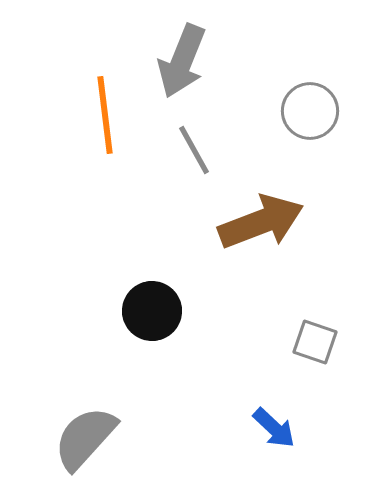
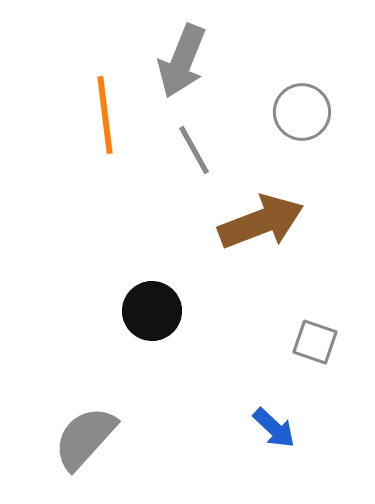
gray circle: moved 8 px left, 1 px down
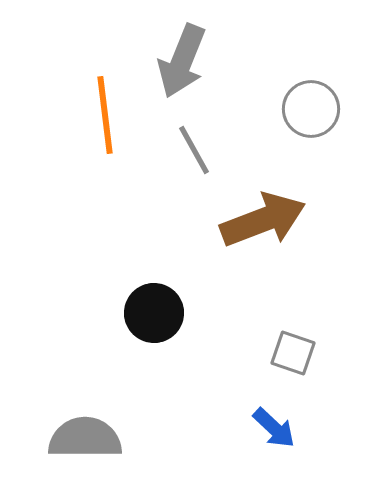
gray circle: moved 9 px right, 3 px up
brown arrow: moved 2 px right, 2 px up
black circle: moved 2 px right, 2 px down
gray square: moved 22 px left, 11 px down
gray semicircle: rotated 48 degrees clockwise
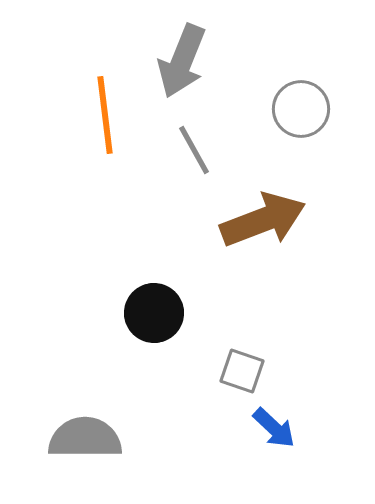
gray circle: moved 10 px left
gray square: moved 51 px left, 18 px down
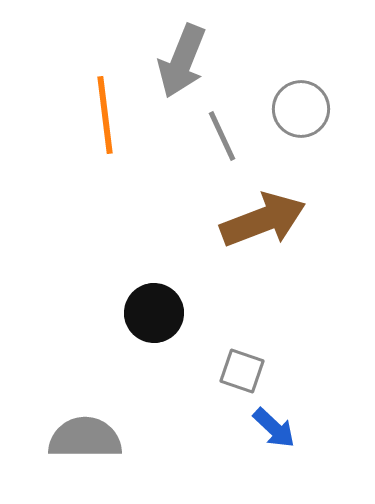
gray line: moved 28 px right, 14 px up; rotated 4 degrees clockwise
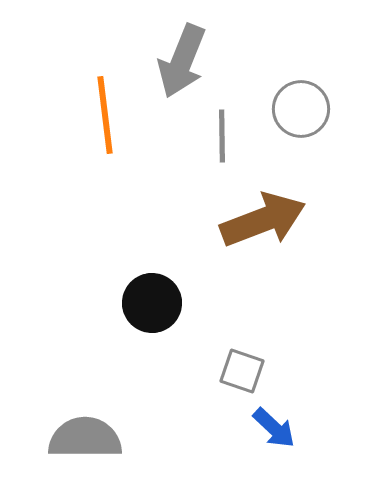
gray line: rotated 24 degrees clockwise
black circle: moved 2 px left, 10 px up
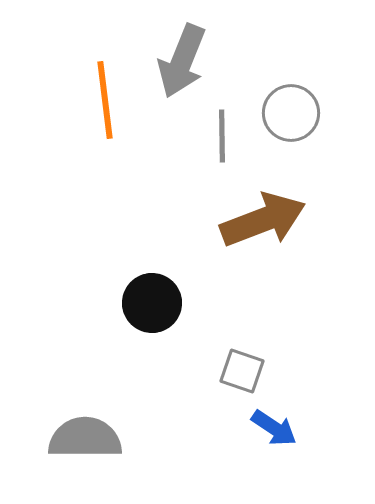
gray circle: moved 10 px left, 4 px down
orange line: moved 15 px up
blue arrow: rotated 9 degrees counterclockwise
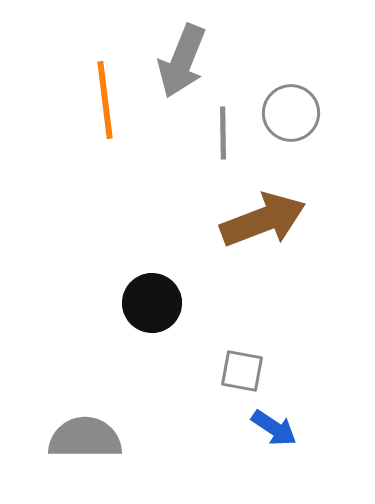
gray line: moved 1 px right, 3 px up
gray square: rotated 9 degrees counterclockwise
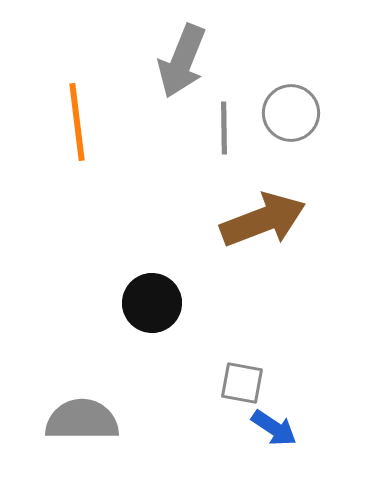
orange line: moved 28 px left, 22 px down
gray line: moved 1 px right, 5 px up
gray square: moved 12 px down
gray semicircle: moved 3 px left, 18 px up
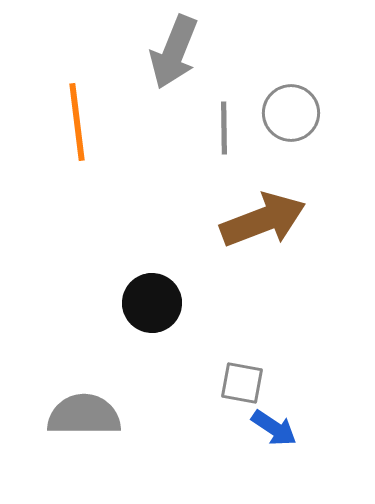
gray arrow: moved 8 px left, 9 px up
gray semicircle: moved 2 px right, 5 px up
